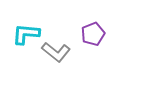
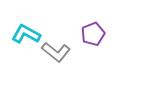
cyan L-shape: rotated 24 degrees clockwise
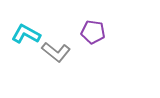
purple pentagon: moved 2 px up; rotated 30 degrees clockwise
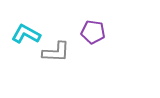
gray L-shape: rotated 36 degrees counterclockwise
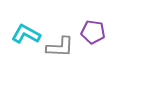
gray L-shape: moved 4 px right, 5 px up
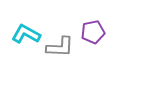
purple pentagon: rotated 20 degrees counterclockwise
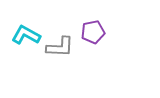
cyan L-shape: moved 1 px down
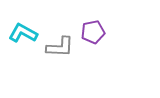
cyan L-shape: moved 3 px left, 2 px up
